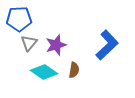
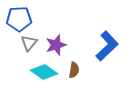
blue L-shape: moved 1 px down
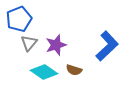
blue pentagon: rotated 20 degrees counterclockwise
brown semicircle: rotated 98 degrees clockwise
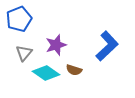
gray triangle: moved 5 px left, 10 px down
cyan diamond: moved 2 px right, 1 px down
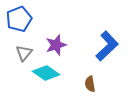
brown semicircle: moved 16 px right, 14 px down; rotated 63 degrees clockwise
